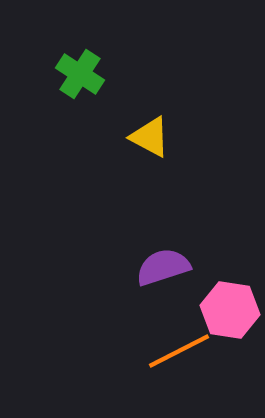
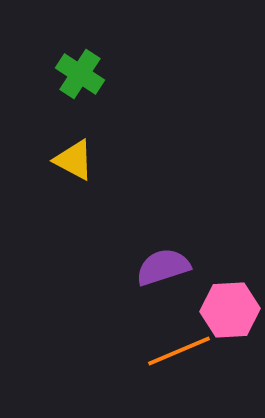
yellow triangle: moved 76 px left, 23 px down
pink hexagon: rotated 12 degrees counterclockwise
orange line: rotated 4 degrees clockwise
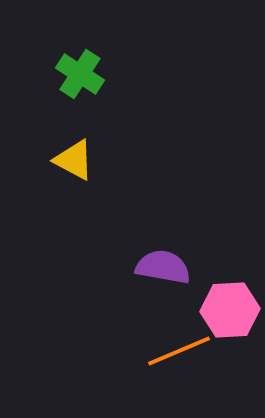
purple semicircle: rotated 28 degrees clockwise
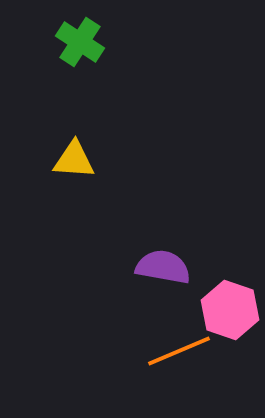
green cross: moved 32 px up
yellow triangle: rotated 24 degrees counterclockwise
pink hexagon: rotated 22 degrees clockwise
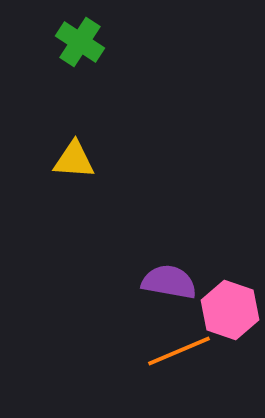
purple semicircle: moved 6 px right, 15 px down
